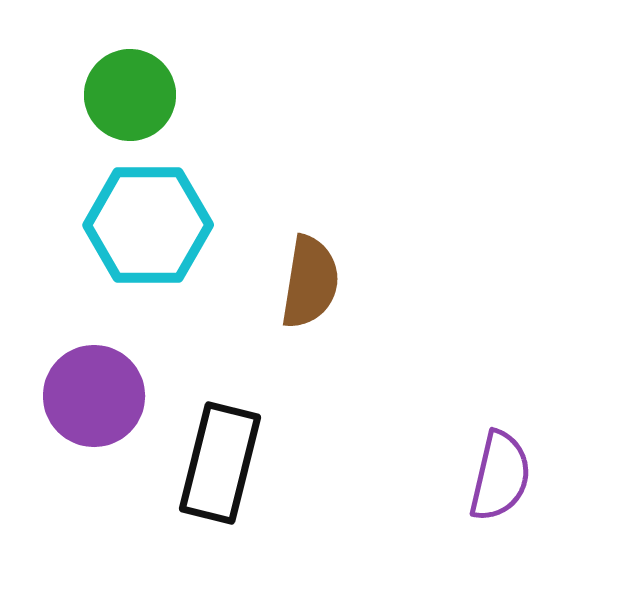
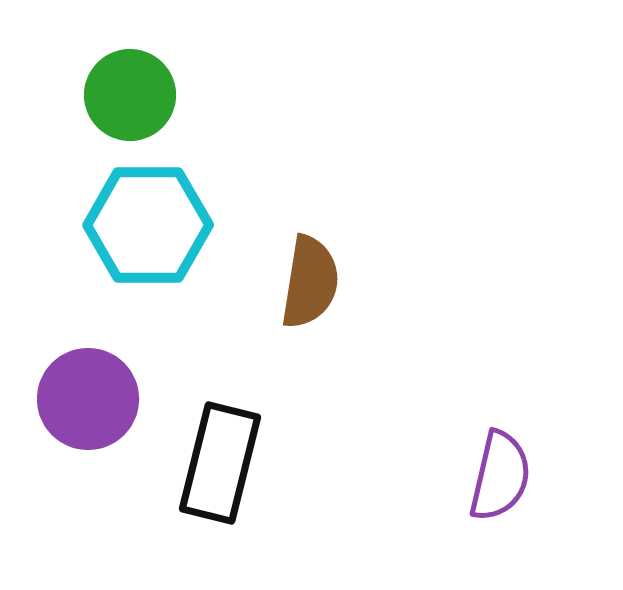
purple circle: moved 6 px left, 3 px down
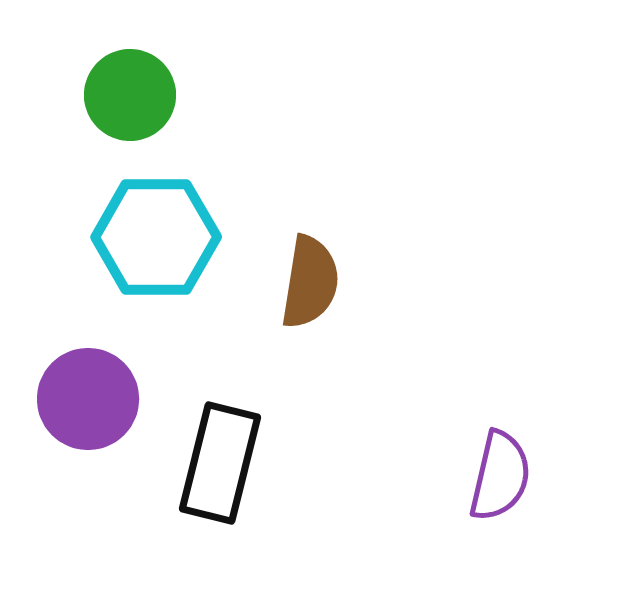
cyan hexagon: moved 8 px right, 12 px down
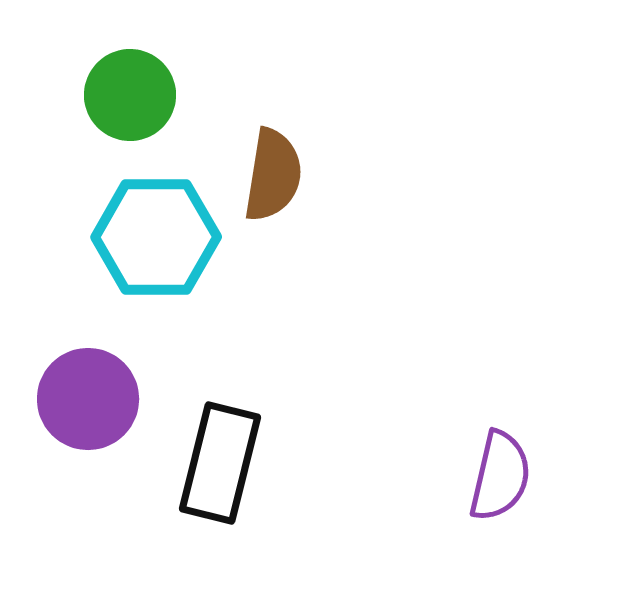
brown semicircle: moved 37 px left, 107 px up
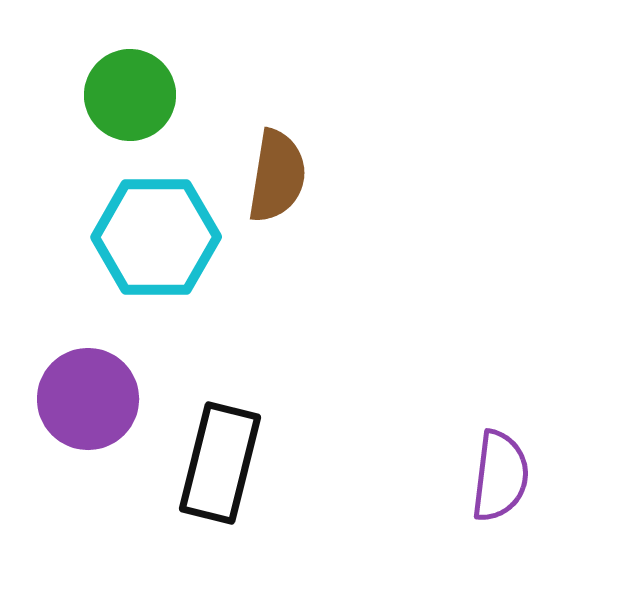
brown semicircle: moved 4 px right, 1 px down
purple semicircle: rotated 6 degrees counterclockwise
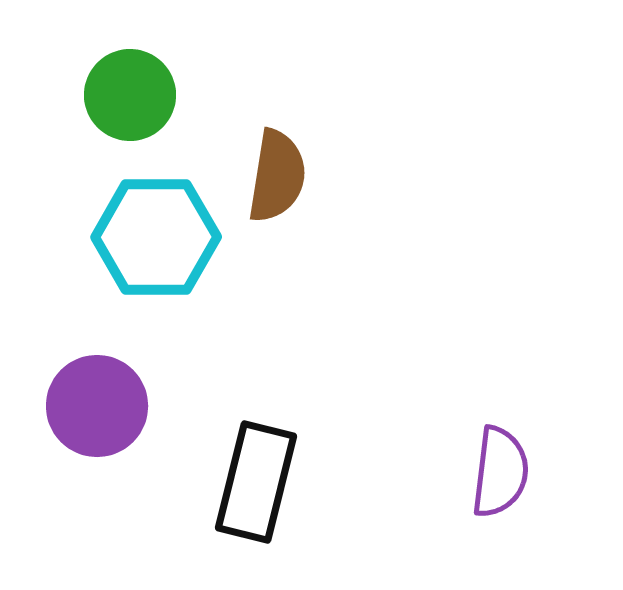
purple circle: moved 9 px right, 7 px down
black rectangle: moved 36 px right, 19 px down
purple semicircle: moved 4 px up
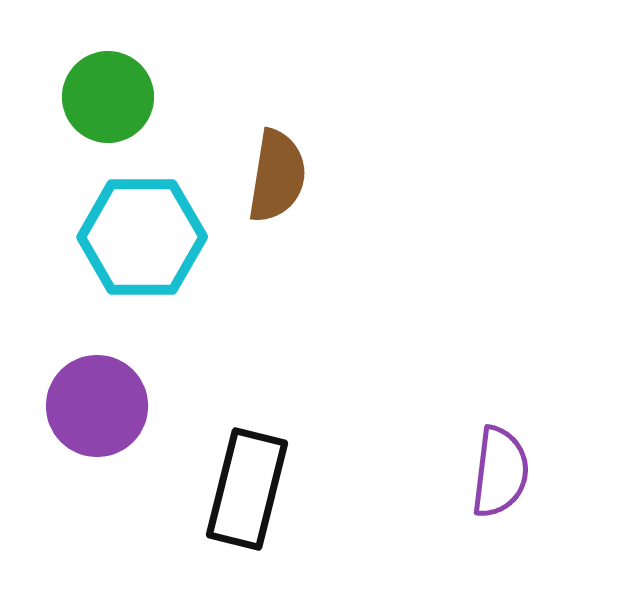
green circle: moved 22 px left, 2 px down
cyan hexagon: moved 14 px left
black rectangle: moved 9 px left, 7 px down
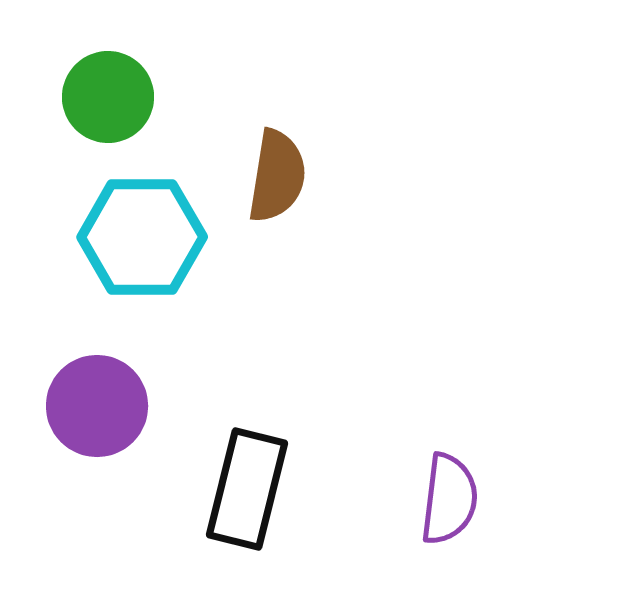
purple semicircle: moved 51 px left, 27 px down
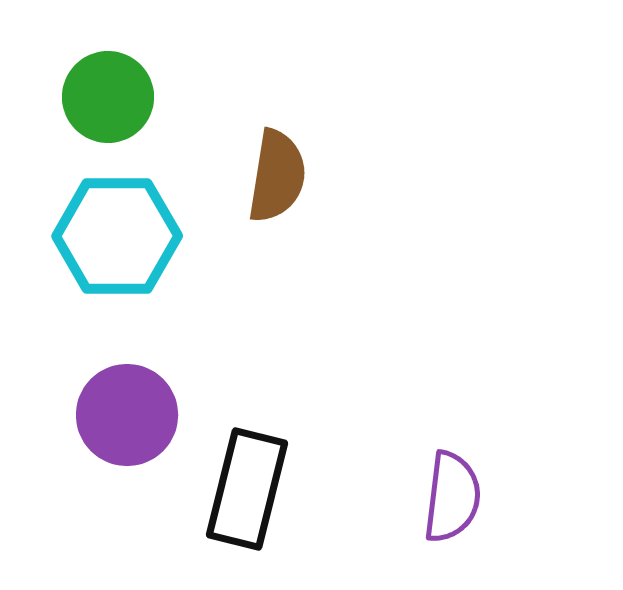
cyan hexagon: moved 25 px left, 1 px up
purple circle: moved 30 px right, 9 px down
purple semicircle: moved 3 px right, 2 px up
